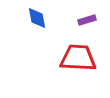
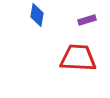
blue diamond: moved 3 px up; rotated 20 degrees clockwise
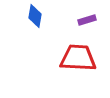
blue diamond: moved 2 px left, 1 px down
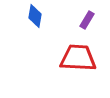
purple rectangle: rotated 42 degrees counterclockwise
